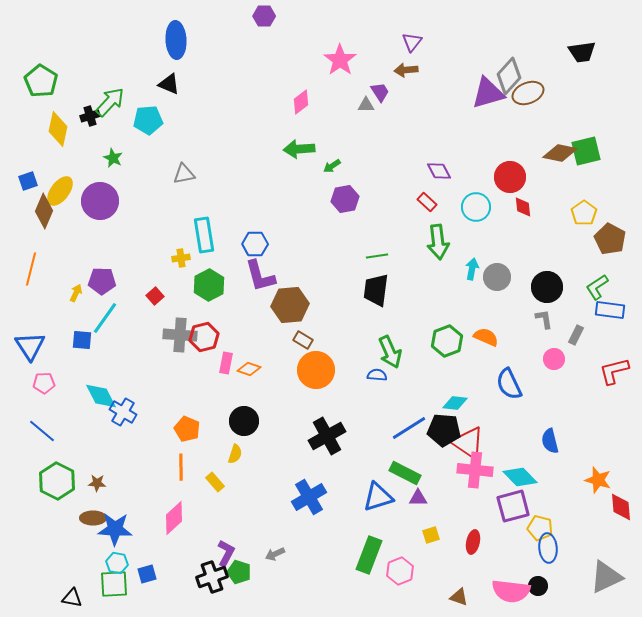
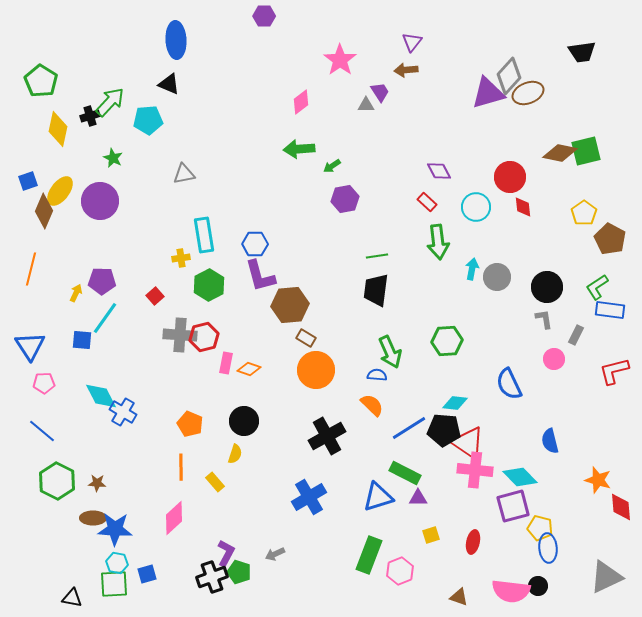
orange semicircle at (486, 337): moved 114 px left, 68 px down; rotated 20 degrees clockwise
brown rectangle at (303, 340): moved 3 px right, 2 px up
green hexagon at (447, 341): rotated 16 degrees clockwise
orange pentagon at (187, 429): moved 3 px right, 5 px up
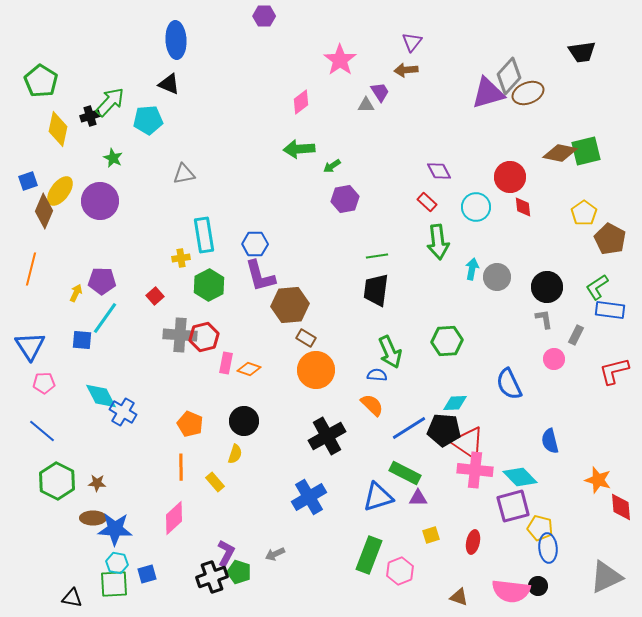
cyan diamond at (455, 403): rotated 10 degrees counterclockwise
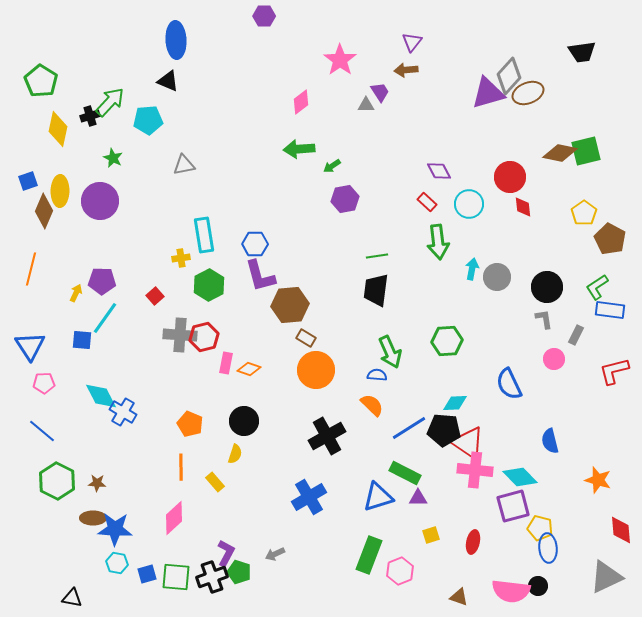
black triangle at (169, 84): moved 1 px left, 3 px up
gray triangle at (184, 174): moved 9 px up
yellow ellipse at (60, 191): rotated 36 degrees counterclockwise
cyan circle at (476, 207): moved 7 px left, 3 px up
red diamond at (621, 507): moved 23 px down
green square at (114, 584): moved 62 px right, 7 px up; rotated 8 degrees clockwise
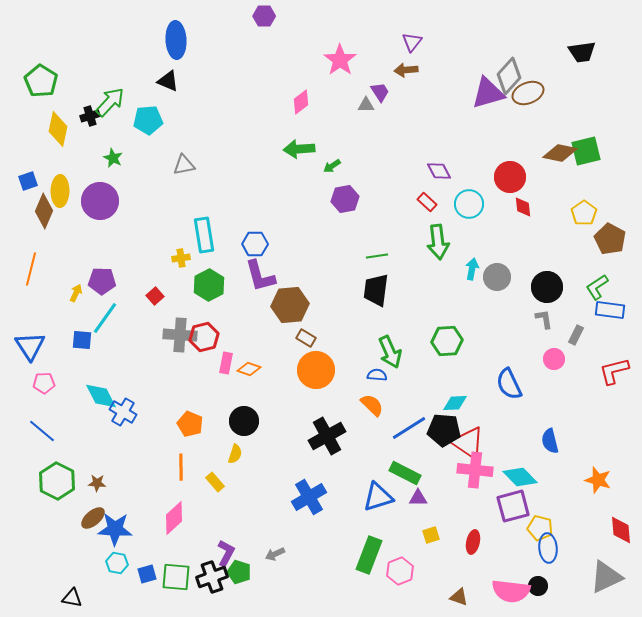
brown ellipse at (93, 518): rotated 40 degrees counterclockwise
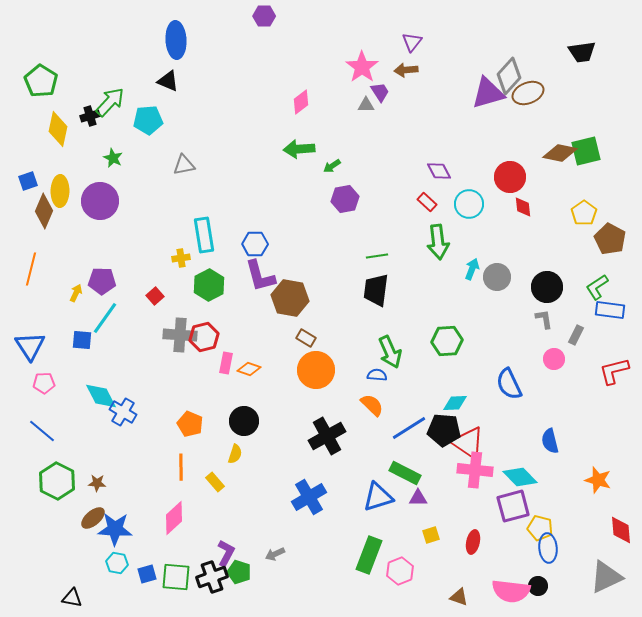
pink star at (340, 60): moved 22 px right, 7 px down
cyan arrow at (472, 269): rotated 10 degrees clockwise
brown hexagon at (290, 305): moved 7 px up; rotated 15 degrees clockwise
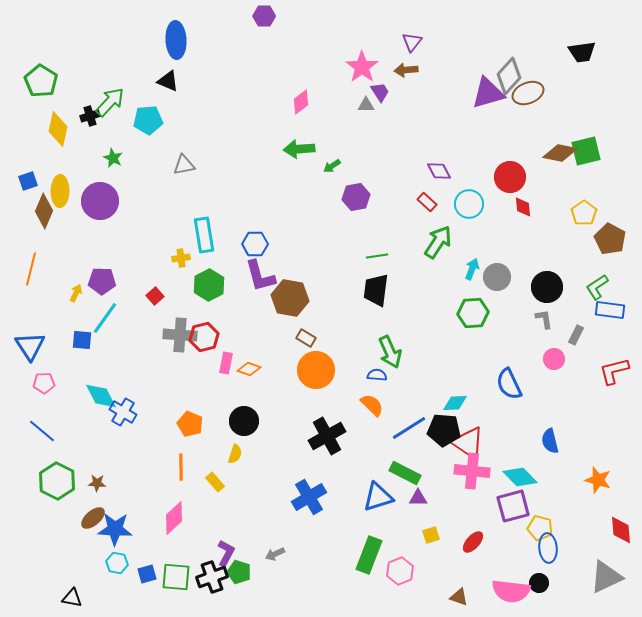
purple hexagon at (345, 199): moved 11 px right, 2 px up
green arrow at (438, 242): rotated 140 degrees counterclockwise
green hexagon at (447, 341): moved 26 px right, 28 px up
pink cross at (475, 470): moved 3 px left, 1 px down
red ellipse at (473, 542): rotated 30 degrees clockwise
black circle at (538, 586): moved 1 px right, 3 px up
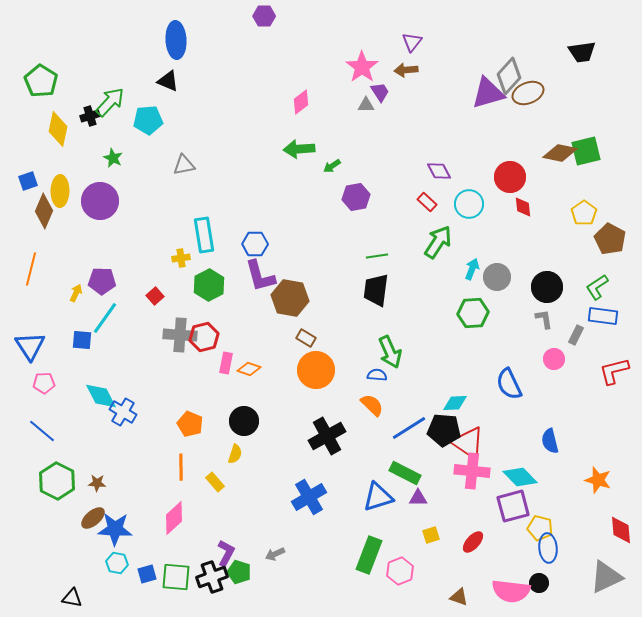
blue rectangle at (610, 310): moved 7 px left, 6 px down
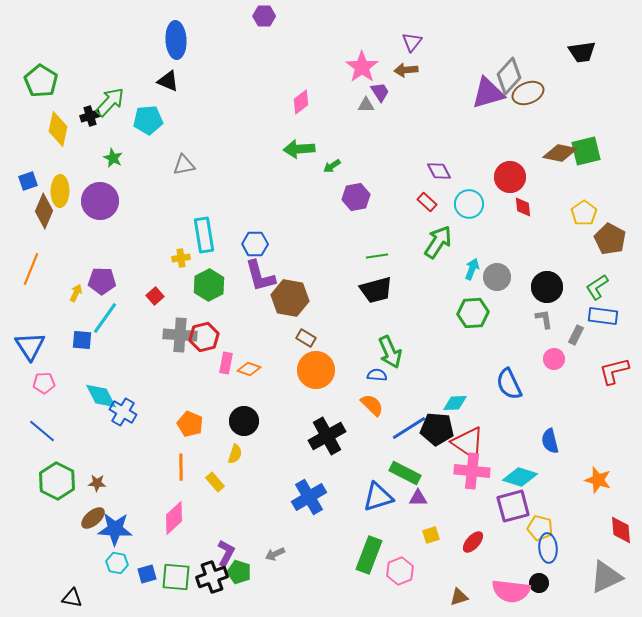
orange line at (31, 269): rotated 8 degrees clockwise
black trapezoid at (376, 290): rotated 112 degrees counterclockwise
black pentagon at (444, 430): moved 7 px left, 1 px up
cyan diamond at (520, 477): rotated 28 degrees counterclockwise
brown triangle at (459, 597): rotated 36 degrees counterclockwise
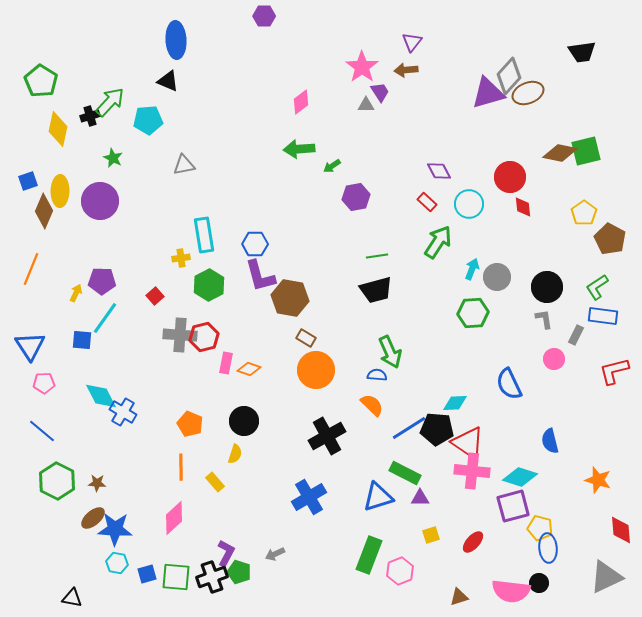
purple triangle at (418, 498): moved 2 px right
